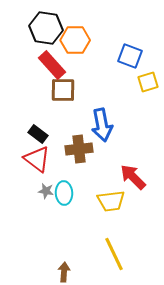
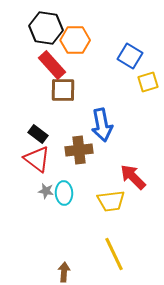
blue square: rotated 10 degrees clockwise
brown cross: moved 1 px down
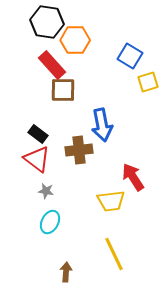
black hexagon: moved 1 px right, 6 px up
red arrow: rotated 12 degrees clockwise
cyan ellipse: moved 14 px left, 29 px down; rotated 30 degrees clockwise
brown arrow: moved 2 px right
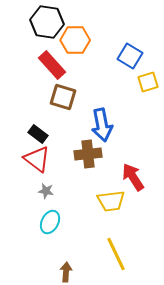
brown square: moved 7 px down; rotated 16 degrees clockwise
brown cross: moved 9 px right, 4 px down
yellow line: moved 2 px right
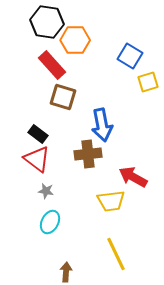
red arrow: rotated 28 degrees counterclockwise
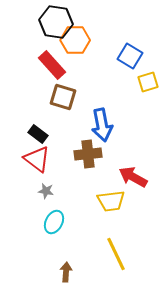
black hexagon: moved 9 px right
cyan ellipse: moved 4 px right
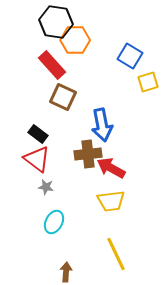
brown square: rotated 8 degrees clockwise
red arrow: moved 22 px left, 9 px up
gray star: moved 4 px up
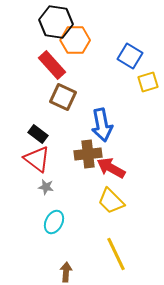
yellow trapezoid: rotated 52 degrees clockwise
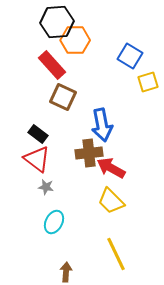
black hexagon: moved 1 px right; rotated 12 degrees counterclockwise
brown cross: moved 1 px right, 1 px up
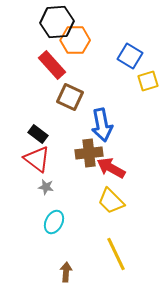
yellow square: moved 1 px up
brown square: moved 7 px right
